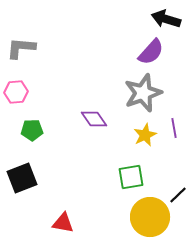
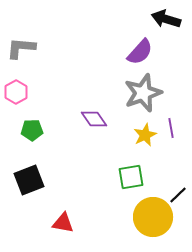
purple semicircle: moved 11 px left
pink hexagon: rotated 25 degrees counterclockwise
purple line: moved 3 px left
black square: moved 7 px right, 2 px down
yellow circle: moved 3 px right
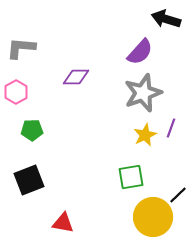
purple diamond: moved 18 px left, 42 px up; rotated 56 degrees counterclockwise
purple line: rotated 30 degrees clockwise
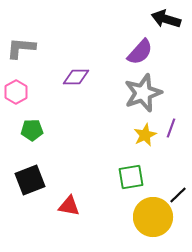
black square: moved 1 px right
red triangle: moved 6 px right, 17 px up
